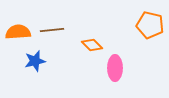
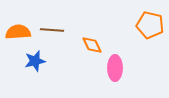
brown line: rotated 10 degrees clockwise
orange diamond: rotated 20 degrees clockwise
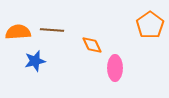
orange pentagon: rotated 24 degrees clockwise
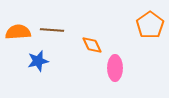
blue star: moved 3 px right
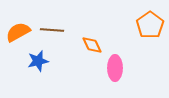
orange semicircle: rotated 25 degrees counterclockwise
